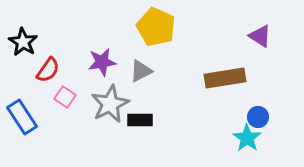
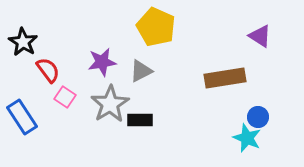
red semicircle: rotated 72 degrees counterclockwise
gray star: rotated 6 degrees counterclockwise
cyan star: rotated 12 degrees counterclockwise
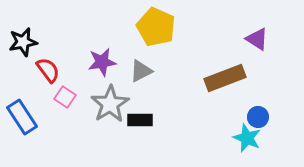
purple triangle: moved 3 px left, 3 px down
black star: rotated 28 degrees clockwise
brown rectangle: rotated 12 degrees counterclockwise
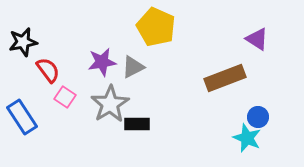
gray triangle: moved 8 px left, 4 px up
black rectangle: moved 3 px left, 4 px down
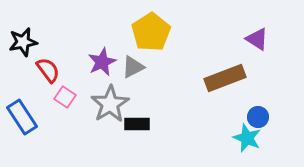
yellow pentagon: moved 5 px left, 5 px down; rotated 15 degrees clockwise
purple star: rotated 16 degrees counterclockwise
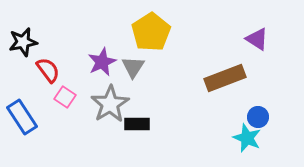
gray triangle: rotated 30 degrees counterclockwise
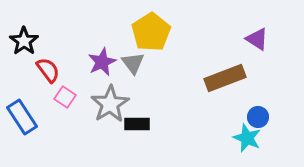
black star: moved 1 px right, 1 px up; rotated 24 degrees counterclockwise
gray triangle: moved 4 px up; rotated 10 degrees counterclockwise
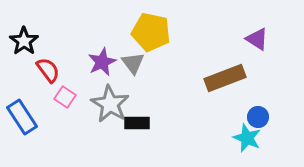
yellow pentagon: rotated 27 degrees counterclockwise
gray star: rotated 9 degrees counterclockwise
black rectangle: moved 1 px up
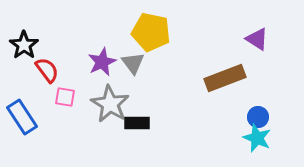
black star: moved 4 px down
red semicircle: moved 1 px left
pink square: rotated 25 degrees counterclockwise
cyan star: moved 10 px right
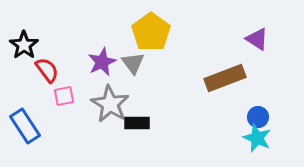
yellow pentagon: rotated 24 degrees clockwise
pink square: moved 1 px left, 1 px up; rotated 20 degrees counterclockwise
blue rectangle: moved 3 px right, 9 px down
